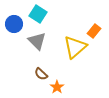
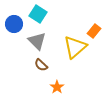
brown semicircle: moved 9 px up
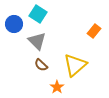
yellow triangle: moved 18 px down
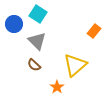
brown semicircle: moved 7 px left
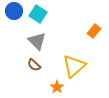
blue circle: moved 13 px up
yellow triangle: moved 1 px left, 1 px down
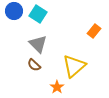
gray triangle: moved 1 px right, 3 px down
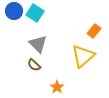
cyan square: moved 3 px left, 1 px up
yellow triangle: moved 9 px right, 10 px up
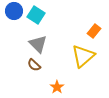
cyan square: moved 1 px right, 2 px down
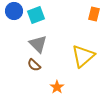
cyan square: rotated 36 degrees clockwise
orange rectangle: moved 17 px up; rotated 24 degrees counterclockwise
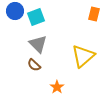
blue circle: moved 1 px right
cyan square: moved 2 px down
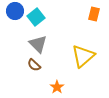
cyan square: rotated 18 degrees counterclockwise
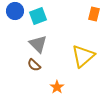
cyan square: moved 2 px right, 1 px up; rotated 18 degrees clockwise
